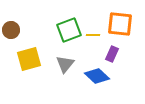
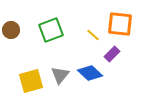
green square: moved 18 px left
yellow line: rotated 40 degrees clockwise
purple rectangle: rotated 21 degrees clockwise
yellow square: moved 2 px right, 22 px down
gray triangle: moved 5 px left, 11 px down
blue diamond: moved 7 px left, 3 px up
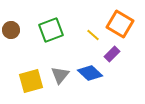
orange square: rotated 24 degrees clockwise
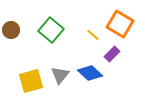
green square: rotated 30 degrees counterclockwise
